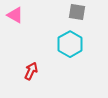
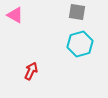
cyan hexagon: moved 10 px right; rotated 15 degrees clockwise
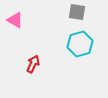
pink triangle: moved 5 px down
red arrow: moved 2 px right, 7 px up
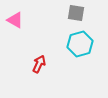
gray square: moved 1 px left, 1 px down
red arrow: moved 6 px right
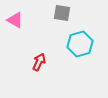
gray square: moved 14 px left
red arrow: moved 2 px up
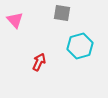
pink triangle: rotated 18 degrees clockwise
cyan hexagon: moved 2 px down
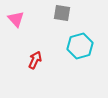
pink triangle: moved 1 px right, 1 px up
red arrow: moved 4 px left, 2 px up
